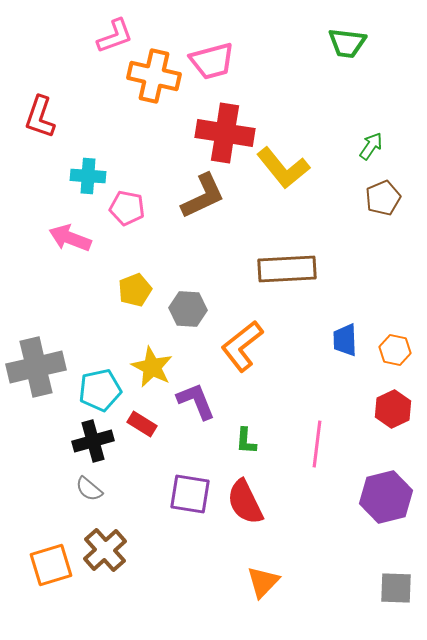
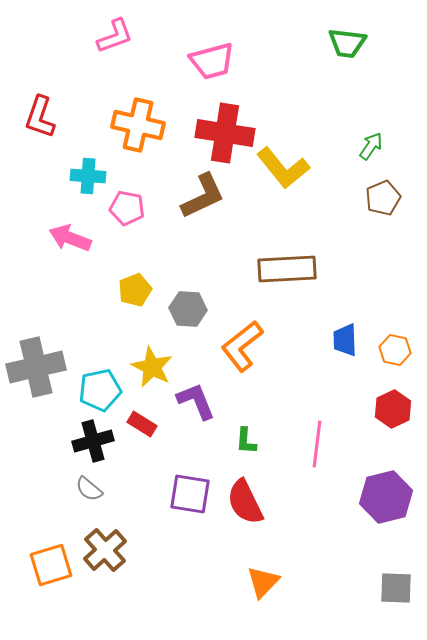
orange cross: moved 16 px left, 49 px down
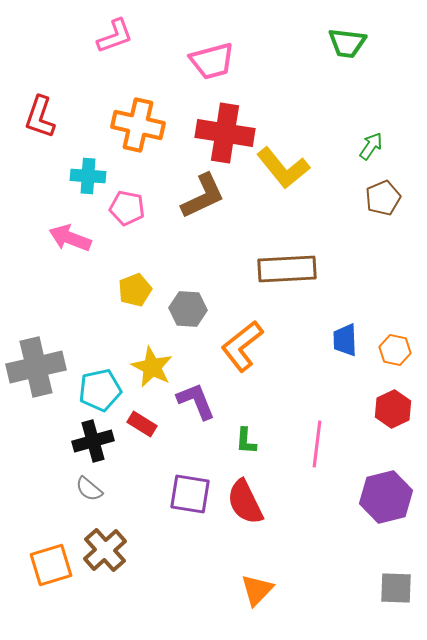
orange triangle: moved 6 px left, 8 px down
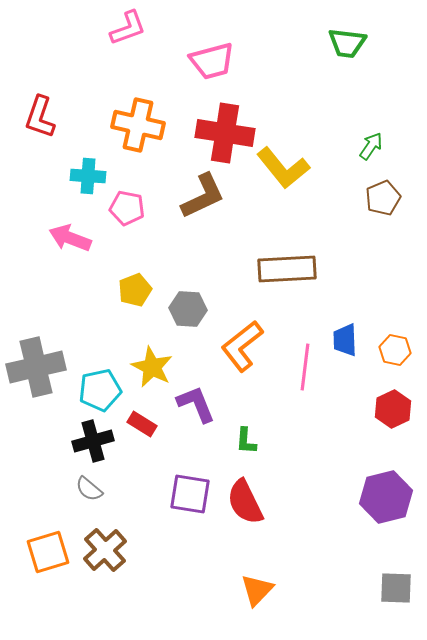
pink L-shape: moved 13 px right, 8 px up
purple L-shape: moved 3 px down
pink line: moved 12 px left, 77 px up
orange square: moved 3 px left, 13 px up
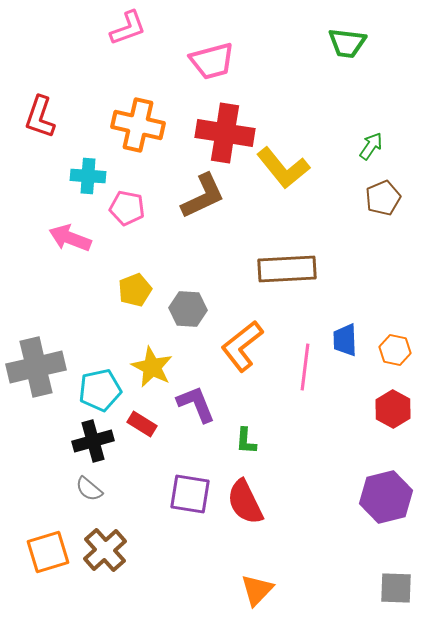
red hexagon: rotated 6 degrees counterclockwise
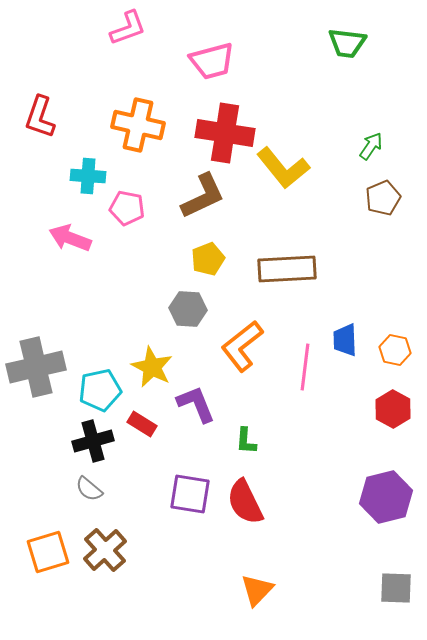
yellow pentagon: moved 73 px right, 31 px up
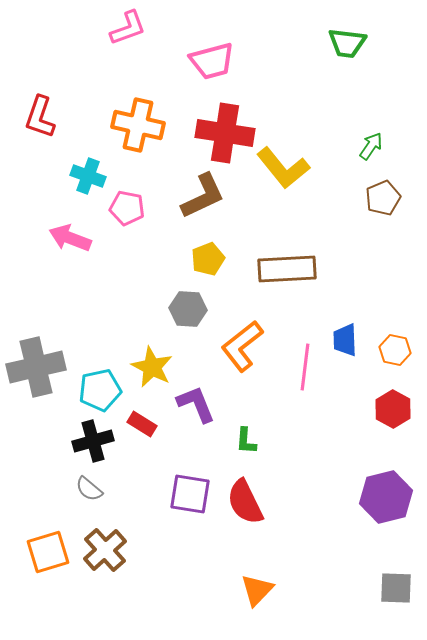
cyan cross: rotated 16 degrees clockwise
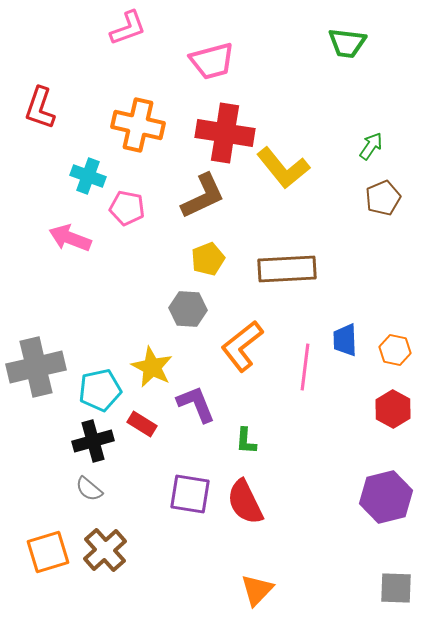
red L-shape: moved 9 px up
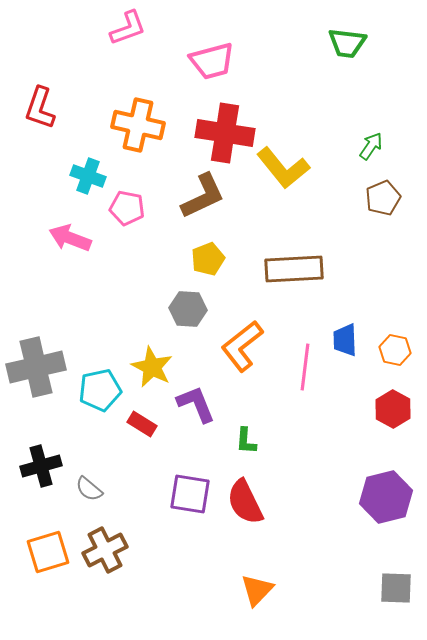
brown rectangle: moved 7 px right
black cross: moved 52 px left, 25 px down
brown cross: rotated 15 degrees clockwise
